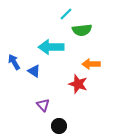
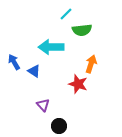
orange arrow: rotated 108 degrees clockwise
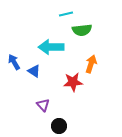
cyan line: rotated 32 degrees clockwise
red star: moved 5 px left, 2 px up; rotated 24 degrees counterclockwise
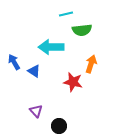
red star: rotated 18 degrees clockwise
purple triangle: moved 7 px left, 6 px down
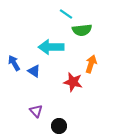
cyan line: rotated 48 degrees clockwise
blue arrow: moved 1 px down
